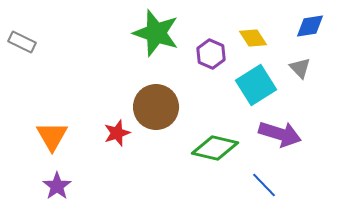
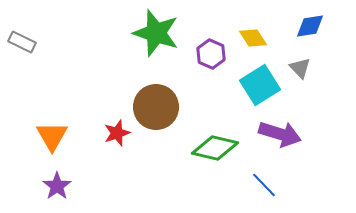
cyan square: moved 4 px right
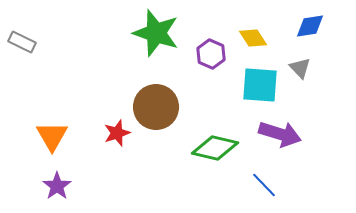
cyan square: rotated 36 degrees clockwise
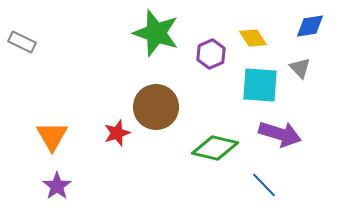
purple hexagon: rotated 12 degrees clockwise
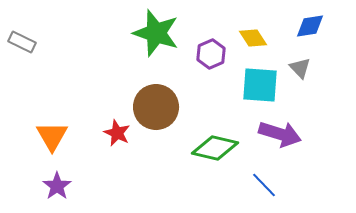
red star: rotated 28 degrees counterclockwise
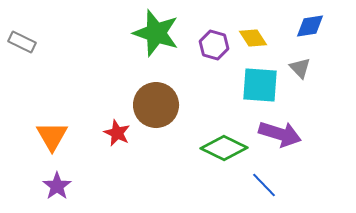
purple hexagon: moved 3 px right, 9 px up; rotated 20 degrees counterclockwise
brown circle: moved 2 px up
green diamond: moved 9 px right; rotated 12 degrees clockwise
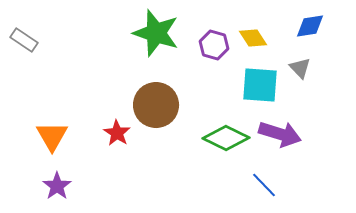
gray rectangle: moved 2 px right, 2 px up; rotated 8 degrees clockwise
red star: rotated 8 degrees clockwise
green diamond: moved 2 px right, 10 px up
